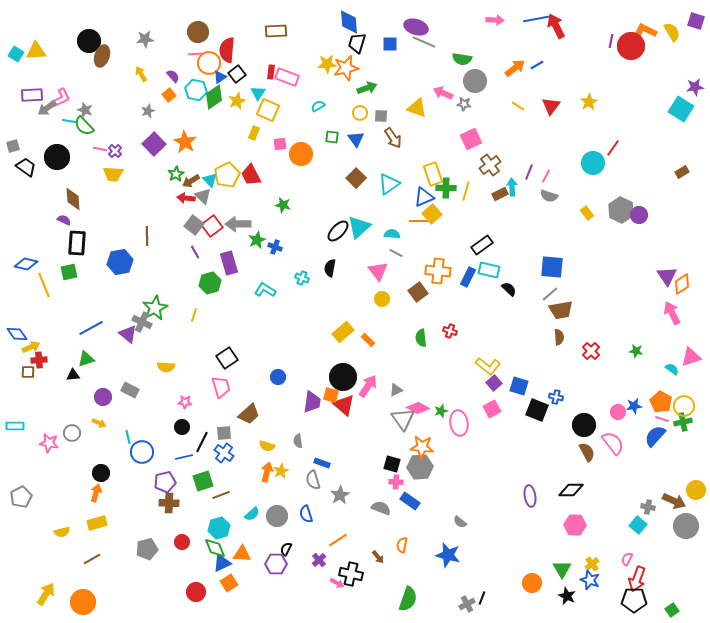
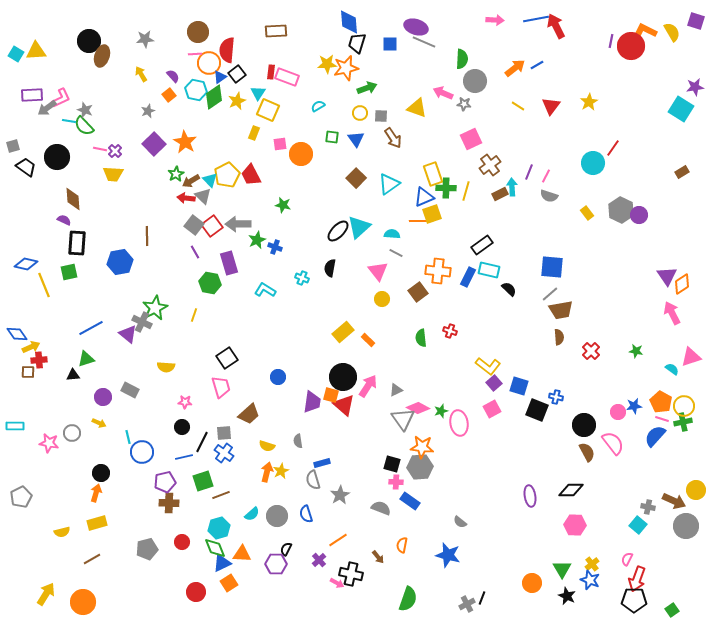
green semicircle at (462, 59): rotated 96 degrees counterclockwise
yellow square at (432, 214): rotated 24 degrees clockwise
green hexagon at (210, 283): rotated 25 degrees clockwise
blue rectangle at (322, 463): rotated 35 degrees counterclockwise
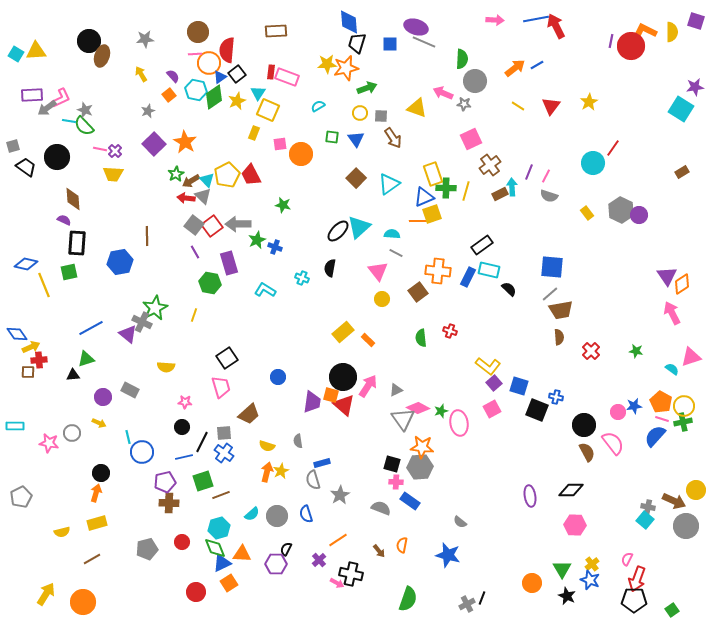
yellow semicircle at (672, 32): rotated 30 degrees clockwise
cyan triangle at (210, 180): moved 3 px left
cyan square at (638, 525): moved 7 px right, 5 px up
brown arrow at (378, 557): moved 1 px right, 6 px up
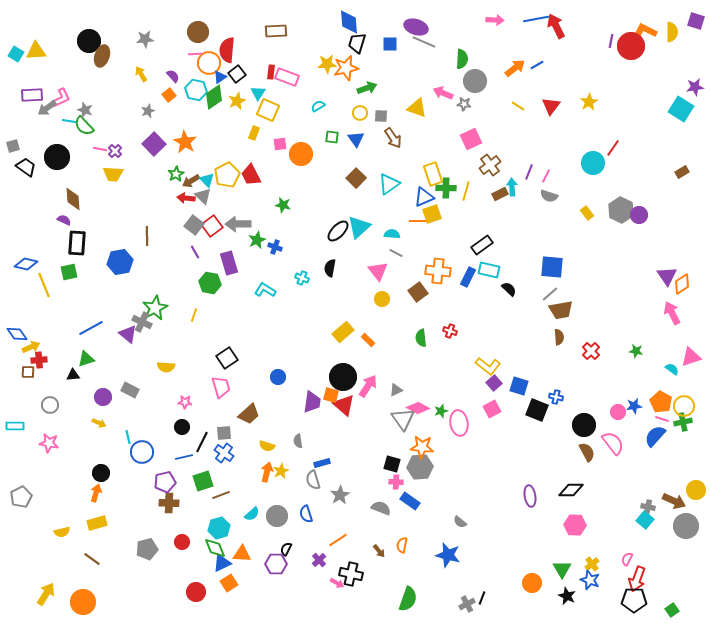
gray circle at (72, 433): moved 22 px left, 28 px up
brown line at (92, 559): rotated 66 degrees clockwise
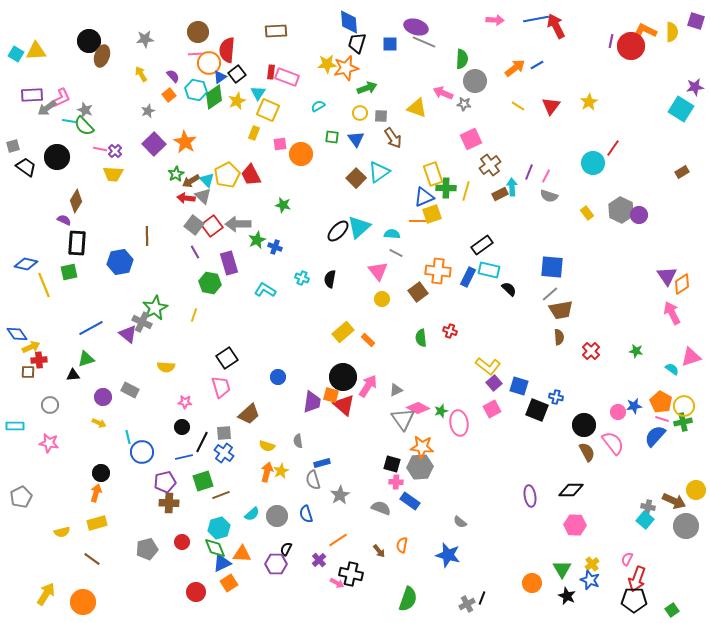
cyan triangle at (389, 184): moved 10 px left, 12 px up
brown diamond at (73, 199): moved 3 px right, 2 px down; rotated 35 degrees clockwise
black semicircle at (330, 268): moved 11 px down
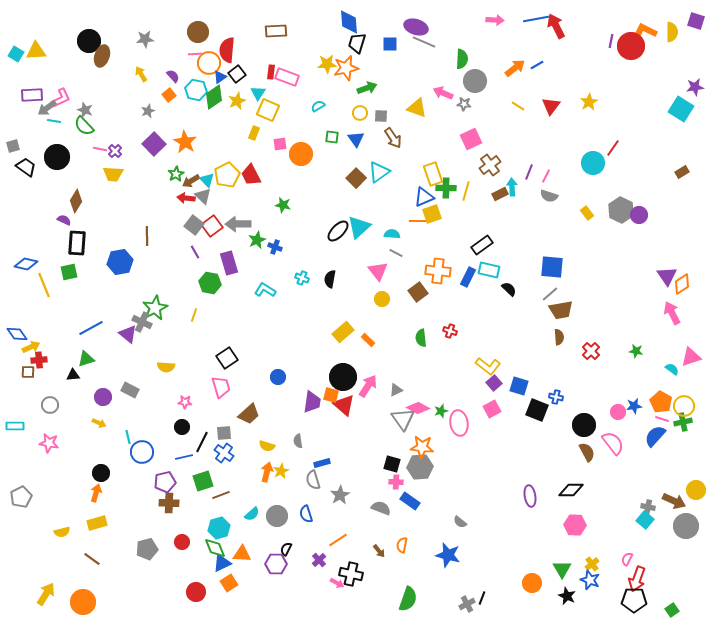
cyan line at (69, 121): moved 15 px left
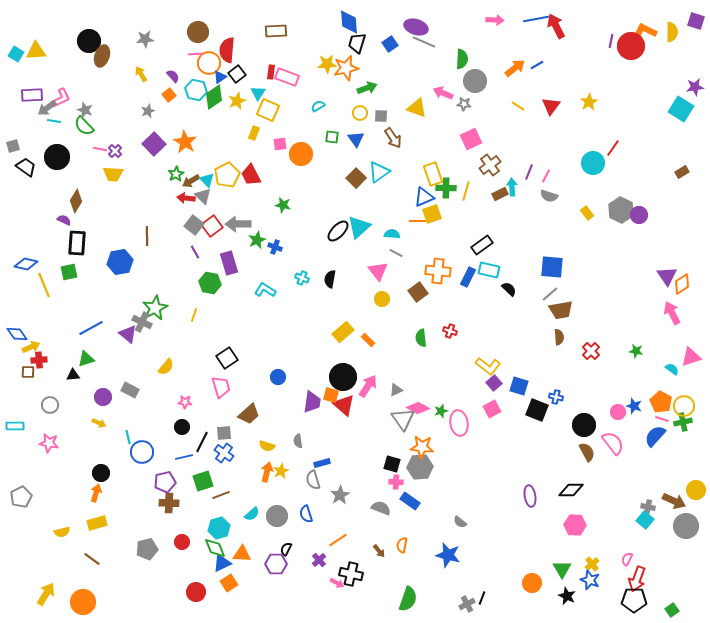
blue square at (390, 44): rotated 35 degrees counterclockwise
yellow semicircle at (166, 367): rotated 54 degrees counterclockwise
blue star at (634, 406): rotated 28 degrees clockwise
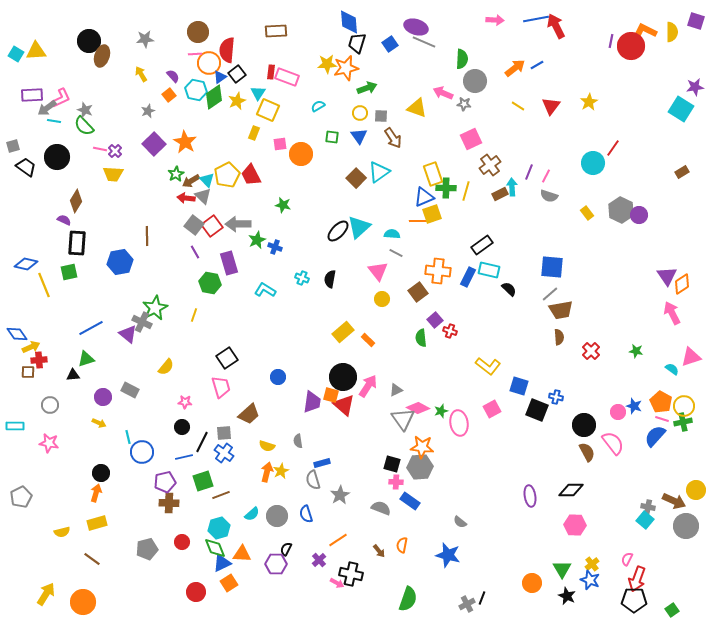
blue triangle at (356, 139): moved 3 px right, 3 px up
purple square at (494, 383): moved 59 px left, 63 px up
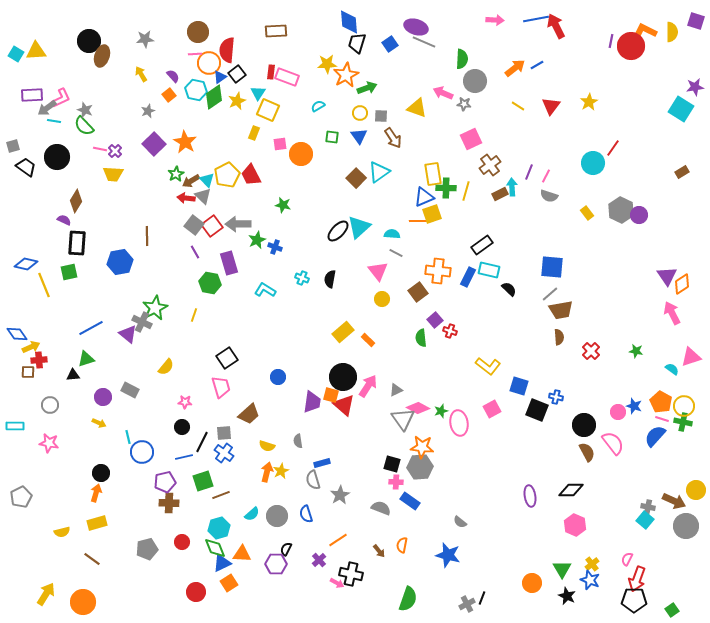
orange star at (346, 68): moved 7 px down; rotated 15 degrees counterclockwise
yellow rectangle at (433, 174): rotated 10 degrees clockwise
green cross at (683, 422): rotated 24 degrees clockwise
pink hexagon at (575, 525): rotated 20 degrees clockwise
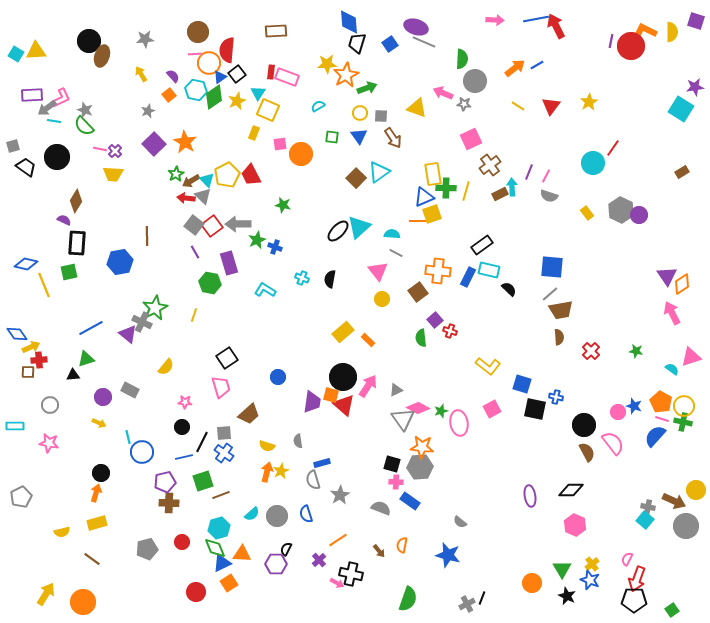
blue square at (519, 386): moved 3 px right, 2 px up
black square at (537, 410): moved 2 px left, 1 px up; rotated 10 degrees counterclockwise
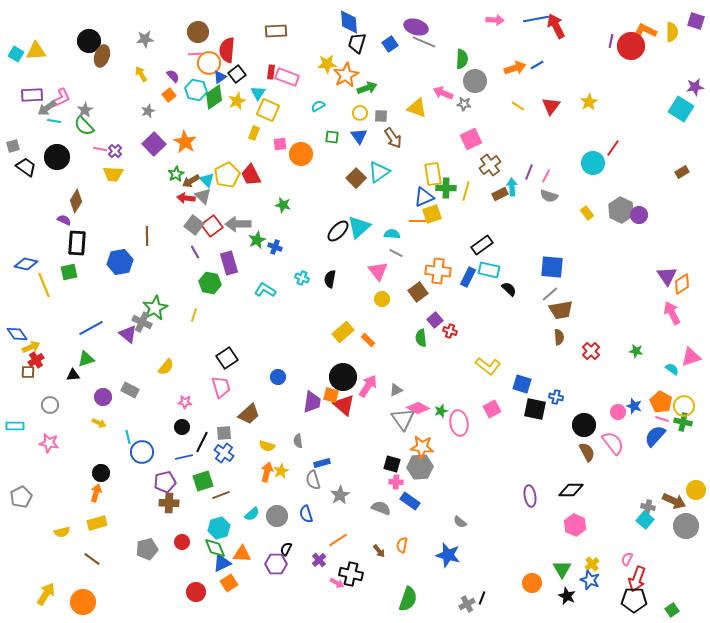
orange arrow at (515, 68): rotated 20 degrees clockwise
gray star at (85, 110): rotated 21 degrees clockwise
red cross at (39, 360): moved 3 px left; rotated 28 degrees counterclockwise
